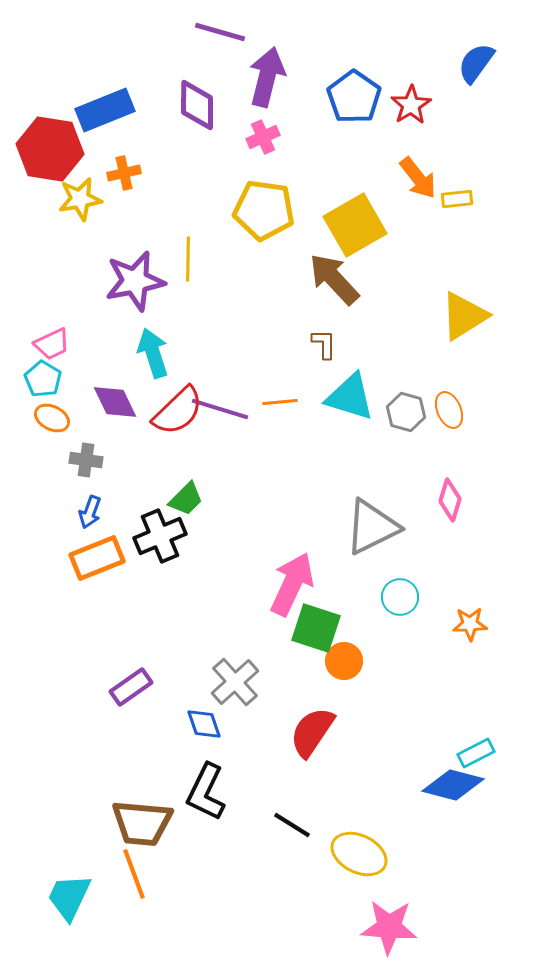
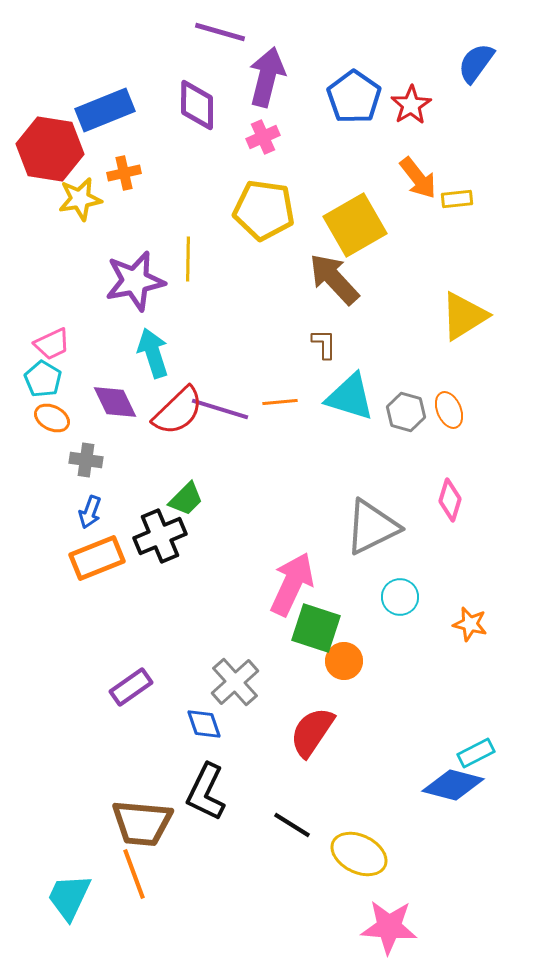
orange star at (470, 624): rotated 16 degrees clockwise
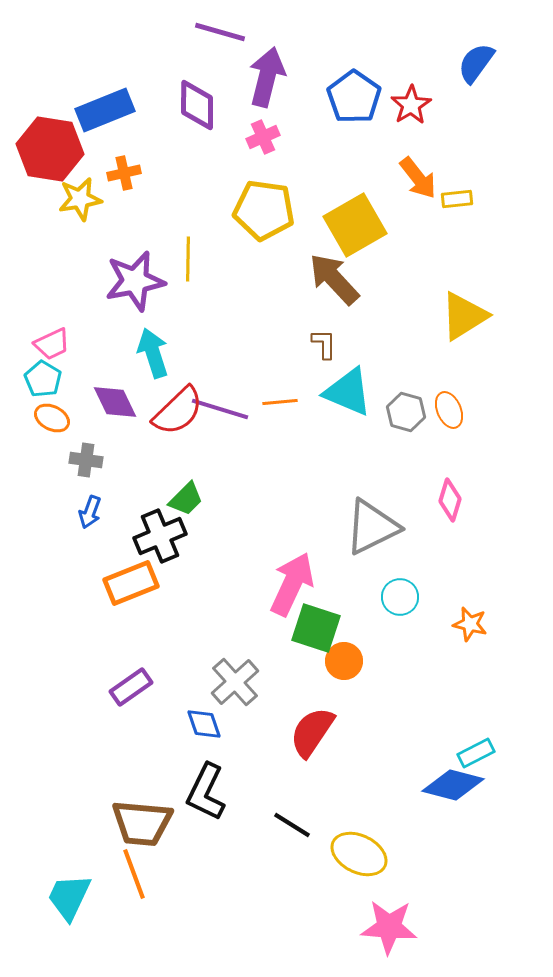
cyan triangle at (350, 397): moved 2 px left, 5 px up; rotated 6 degrees clockwise
orange rectangle at (97, 558): moved 34 px right, 25 px down
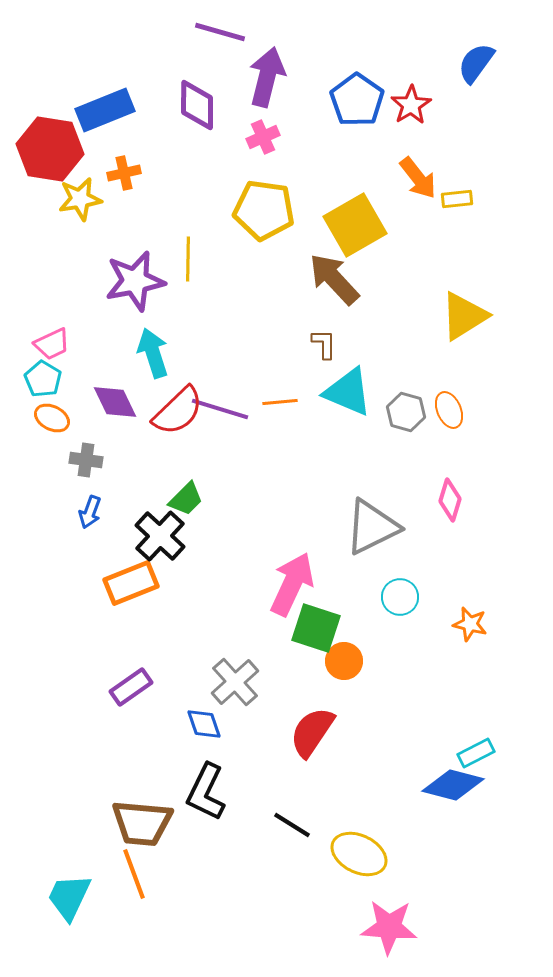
blue pentagon at (354, 97): moved 3 px right, 3 px down
black cross at (160, 536): rotated 24 degrees counterclockwise
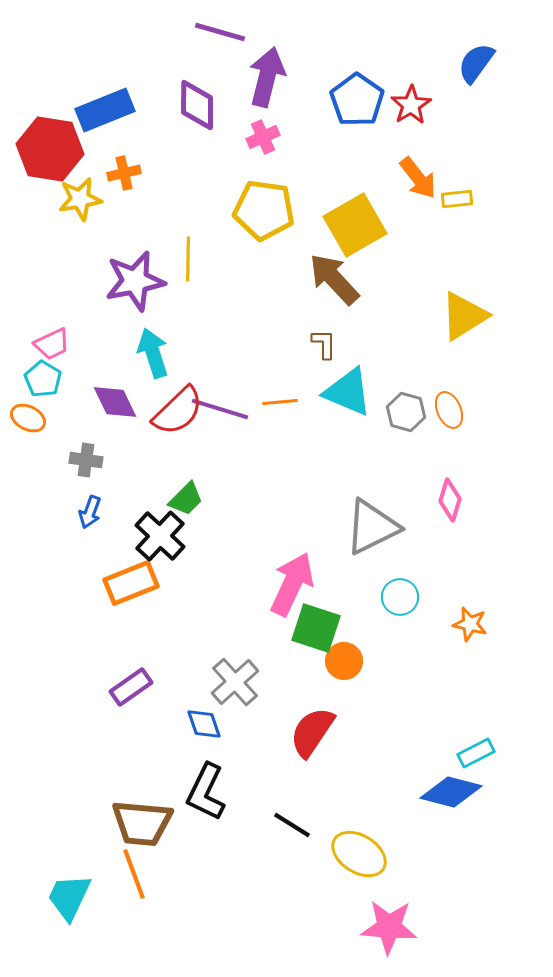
orange ellipse at (52, 418): moved 24 px left
blue diamond at (453, 785): moved 2 px left, 7 px down
yellow ellipse at (359, 854): rotated 6 degrees clockwise
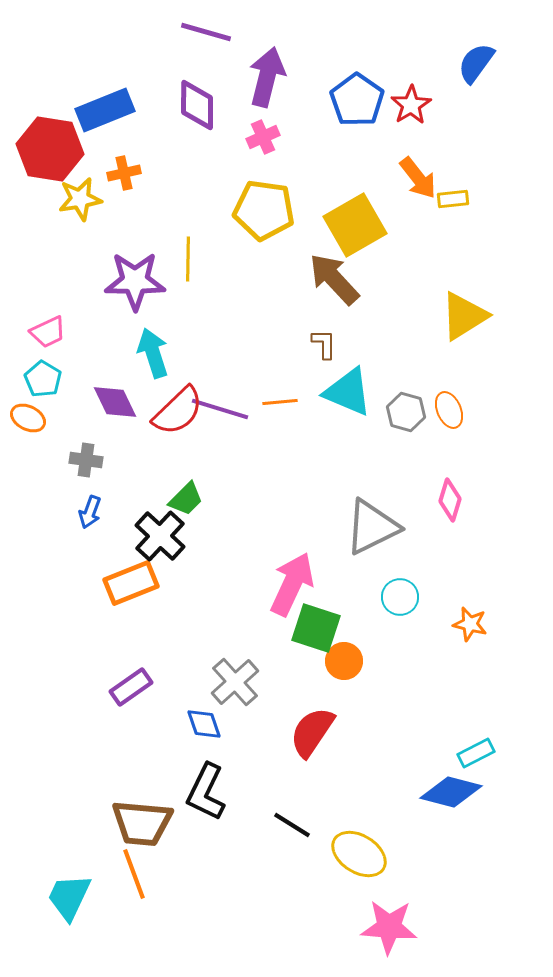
purple line at (220, 32): moved 14 px left
yellow rectangle at (457, 199): moved 4 px left
purple star at (135, 281): rotated 12 degrees clockwise
pink trapezoid at (52, 344): moved 4 px left, 12 px up
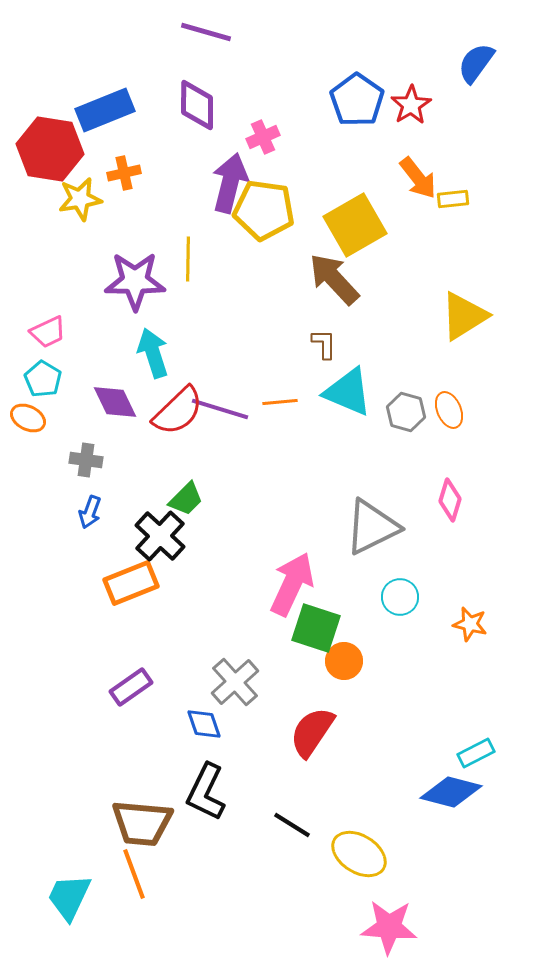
purple arrow at (267, 77): moved 37 px left, 106 px down
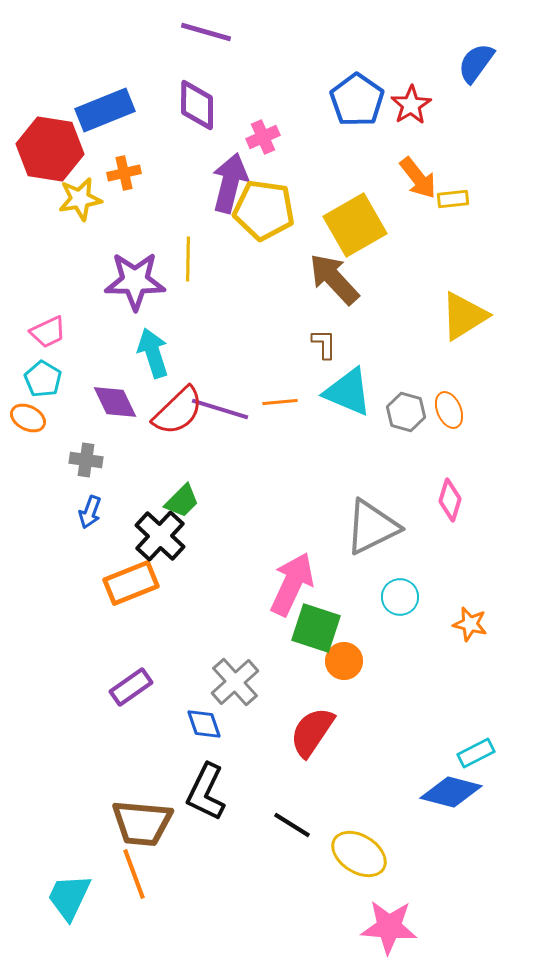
green trapezoid at (186, 499): moved 4 px left, 2 px down
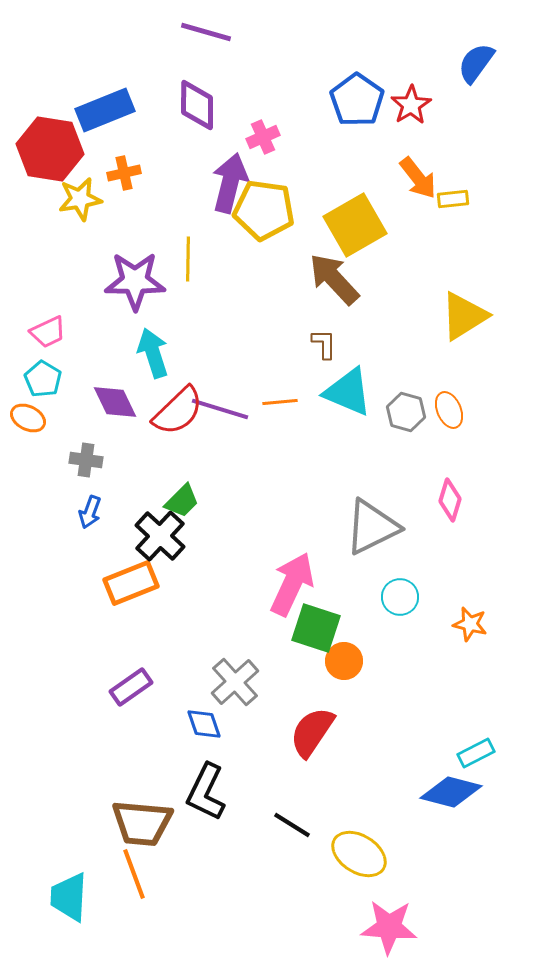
cyan trapezoid at (69, 897): rotated 22 degrees counterclockwise
